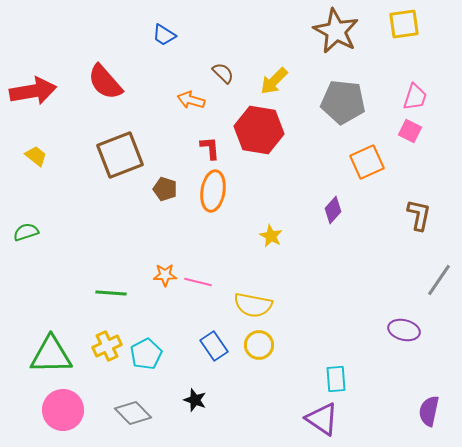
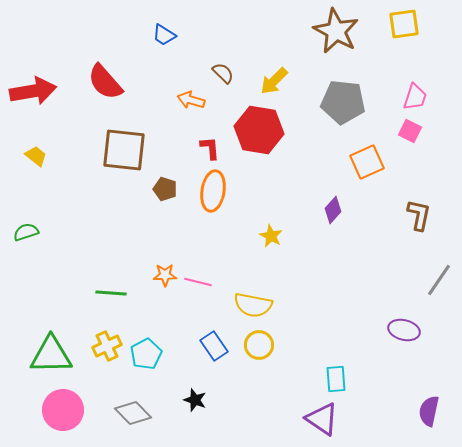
brown square: moved 4 px right, 5 px up; rotated 27 degrees clockwise
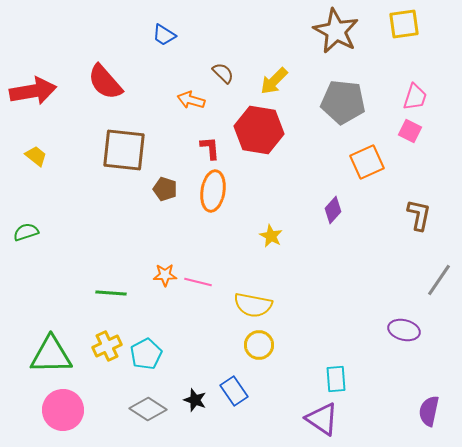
blue rectangle: moved 20 px right, 45 px down
gray diamond: moved 15 px right, 4 px up; rotated 12 degrees counterclockwise
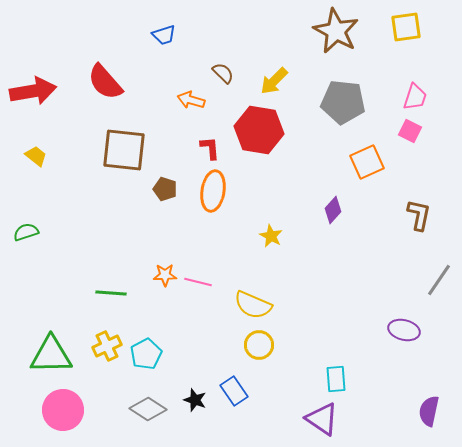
yellow square: moved 2 px right, 3 px down
blue trapezoid: rotated 50 degrees counterclockwise
yellow semicircle: rotated 12 degrees clockwise
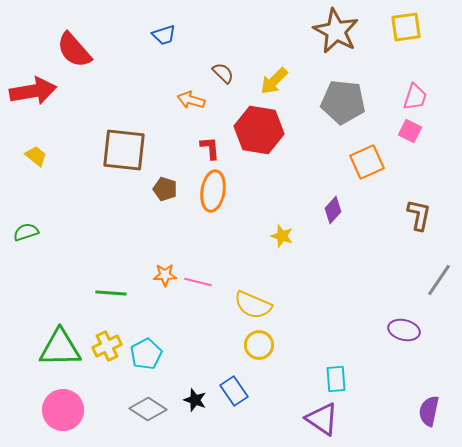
red semicircle: moved 31 px left, 32 px up
yellow star: moved 11 px right; rotated 10 degrees counterclockwise
green triangle: moved 9 px right, 7 px up
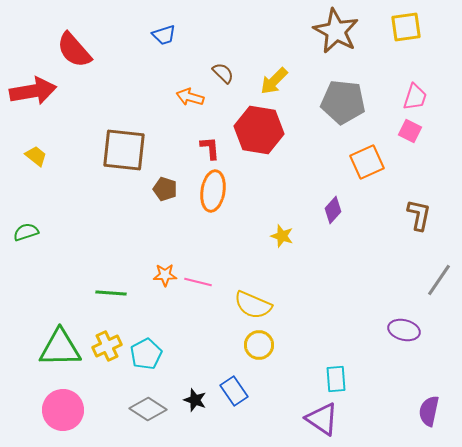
orange arrow: moved 1 px left, 3 px up
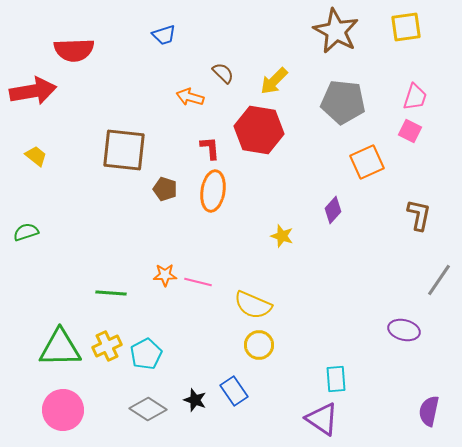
red semicircle: rotated 51 degrees counterclockwise
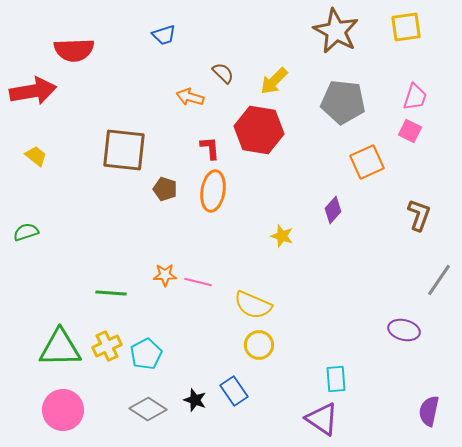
brown L-shape: rotated 8 degrees clockwise
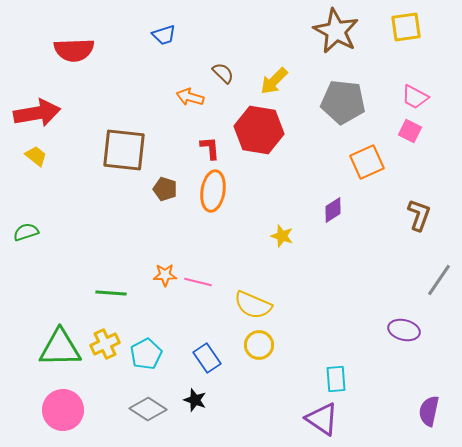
red arrow: moved 4 px right, 22 px down
pink trapezoid: rotated 100 degrees clockwise
purple diamond: rotated 16 degrees clockwise
yellow cross: moved 2 px left, 2 px up
blue rectangle: moved 27 px left, 33 px up
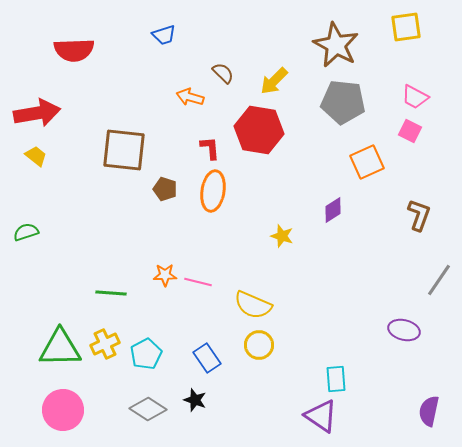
brown star: moved 14 px down
purple triangle: moved 1 px left, 3 px up
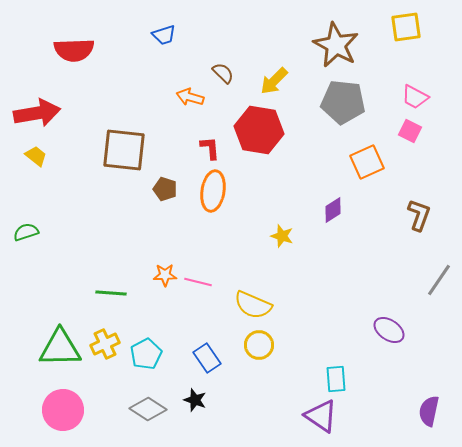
purple ellipse: moved 15 px left; rotated 20 degrees clockwise
